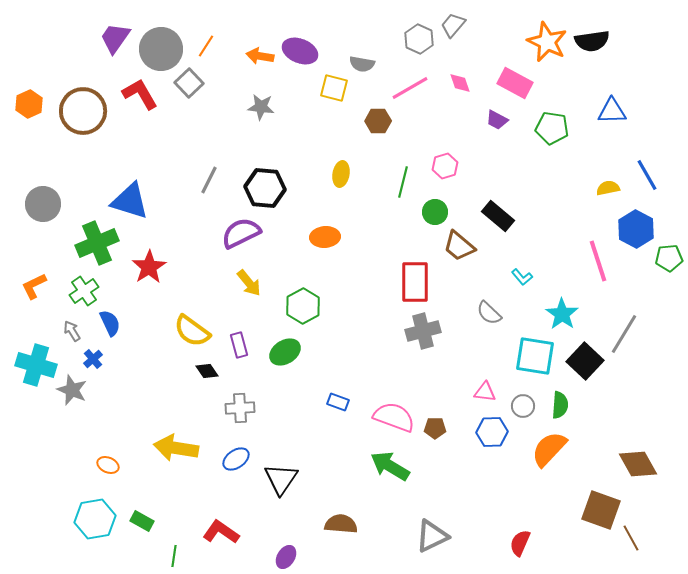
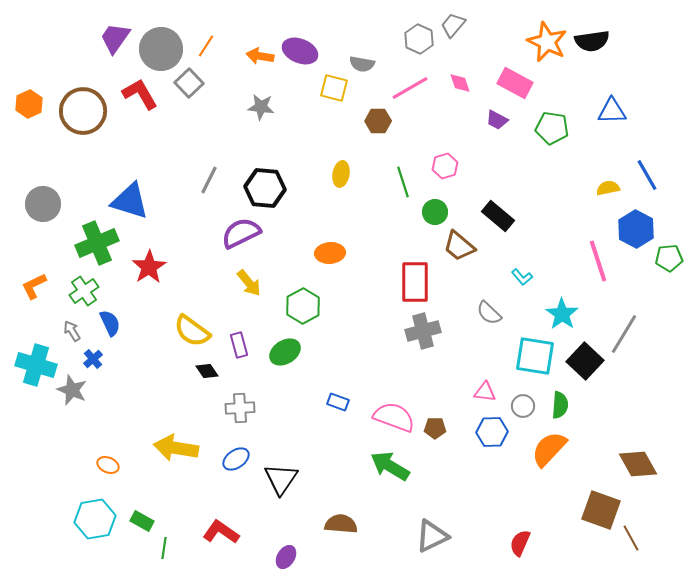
green line at (403, 182): rotated 32 degrees counterclockwise
orange ellipse at (325, 237): moved 5 px right, 16 px down
green line at (174, 556): moved 10 px left, 8 px up
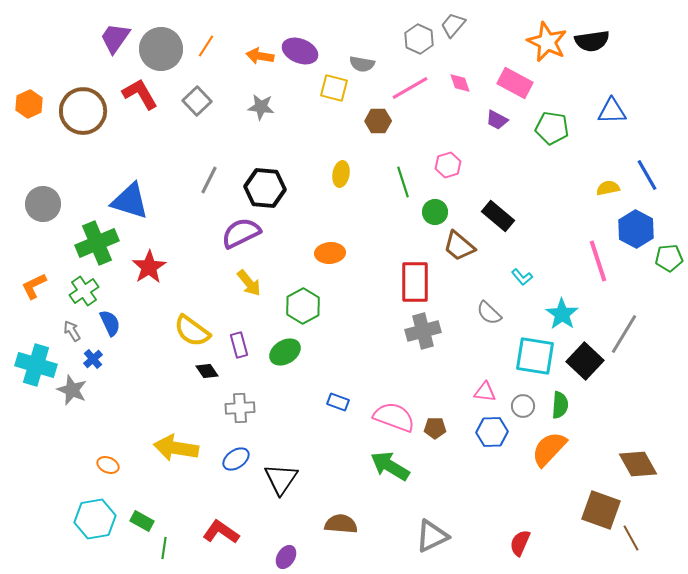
gray square at (189, 83): moved 8 px right, 18 px down
pink hexagon at (445, 166): moved 3 px right, 1 px up
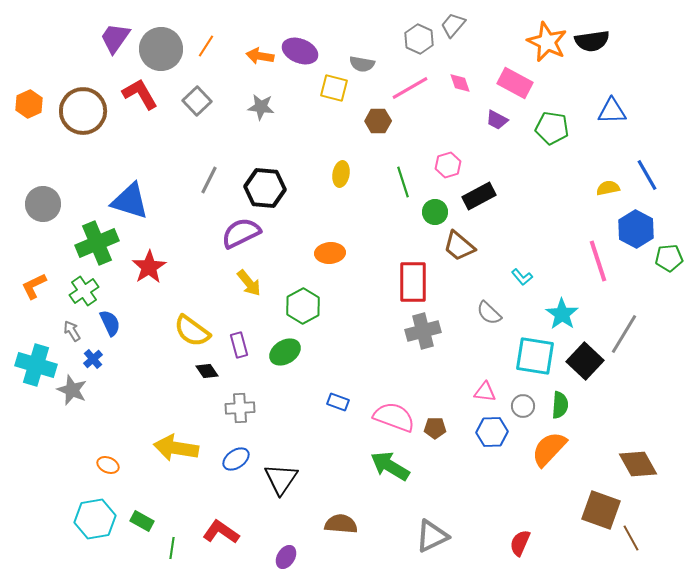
black rectangle at (498, 216): moved 19 px left, 20 px up; rotated 68 degrees counterclockwise
red rectangle at (415, 282): moved 2 px left
green line at (164, 548): moved 8 px right
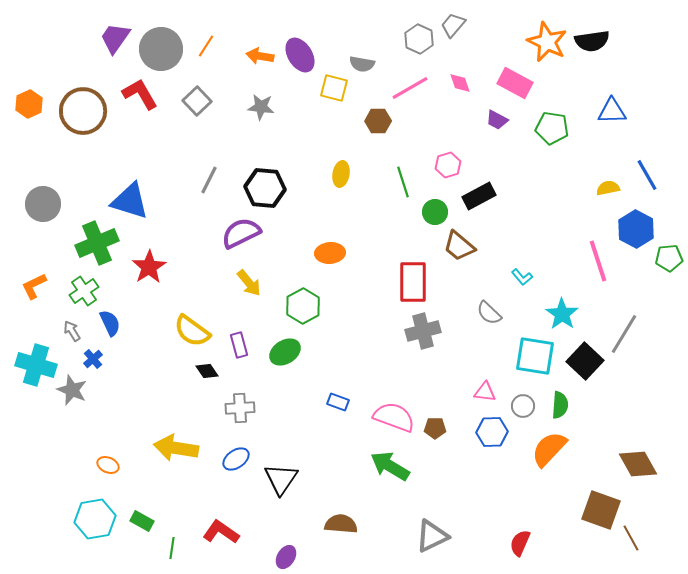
purple ellipse at (300, 51): moved 4 px down; rotated 36 degrees clockwise
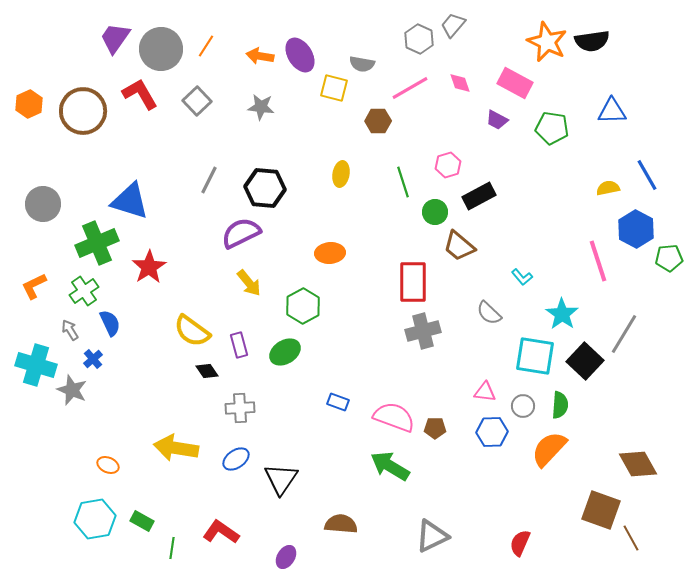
gray arrow at (72, 331): moved 2 px left, 1 px up
